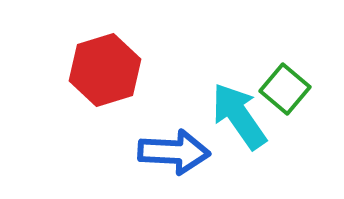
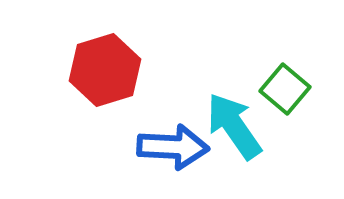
cyan arrow: moved 5 px left, 10 px down
blue arrow: moved 1 px left, 5 px up
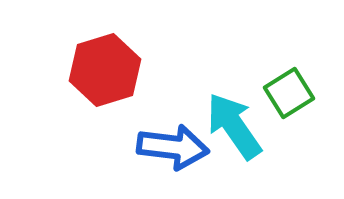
green square: moved 4 px right, 4 px down; rotated 18 degrees clockwise
blue arrow: rotated 4 degrees clockwise
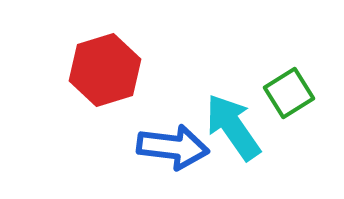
cyan arrow: moved 1 px left, 1 px down
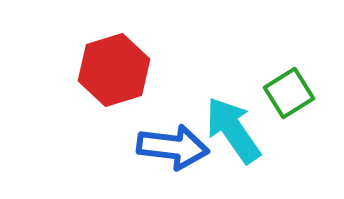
red hexagon: moved 9 px right
cyan arrow: moved 3 px down
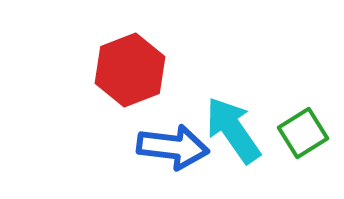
red hexagon: moved 16 px right; rotated 4 degrees counterclockwise
green square: moved 14 px right, 40 px down
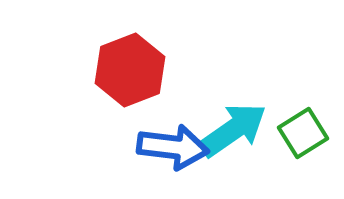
cyan arrow: rotated 90 degrees clockwise
